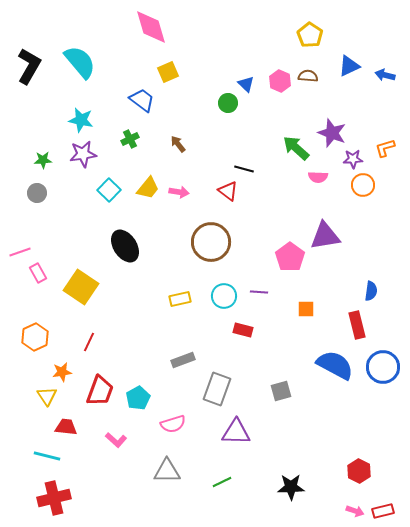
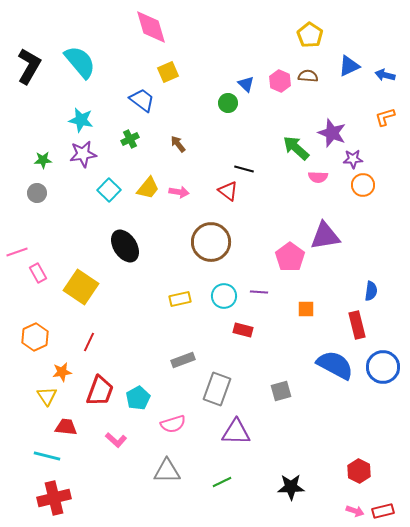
orange L-shape at (385, 148): moved 31 px up
pink line at (20, 252): moved 3 px left
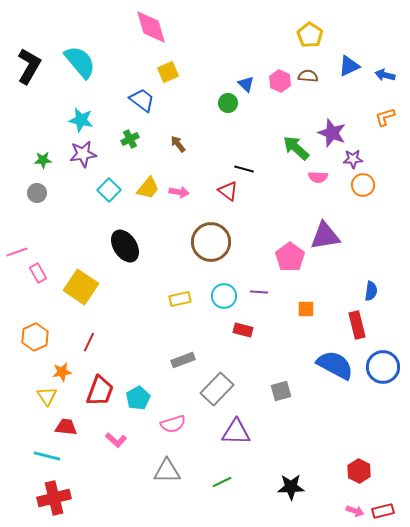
gray rectangle at (217, 389): rotated 24 degrees clockwise
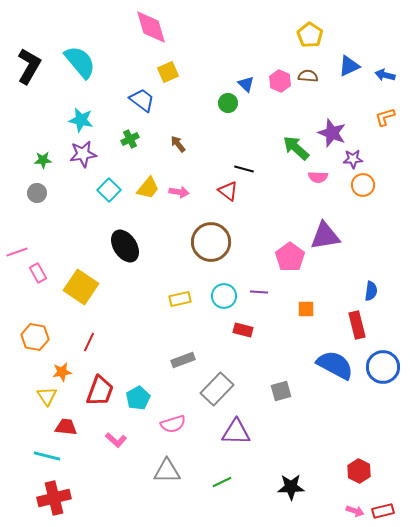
orange hexagon at (35, 337): rotated 24 degrees counterclockwise
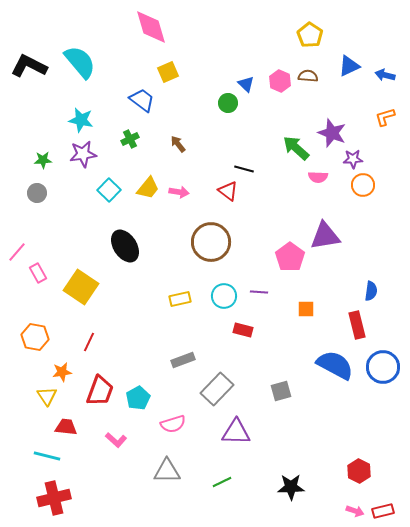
black L-shape at (29, 66): rotated 93 degrees counterclockwise
pink line at (17, 252): rotated 30 degrees counterclockwise
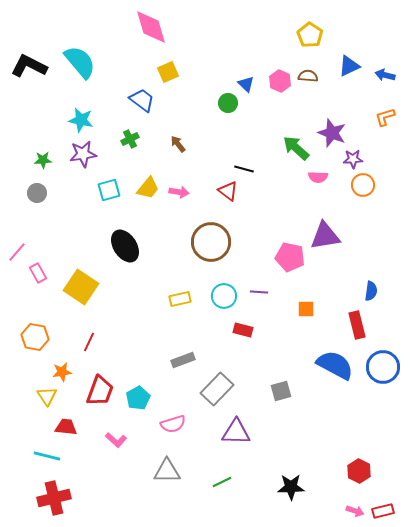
cyan square at (109, 190): rotated 30 degrees clockwise
pink pentagon at (290, 257): rotated 24 degrees counterclockwise
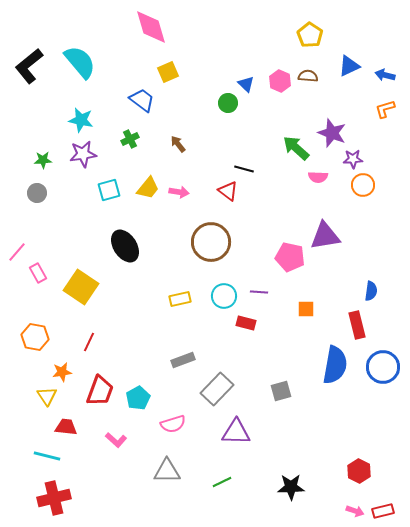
black L-shape at (29, 66): rotated 66 degrees counterclockwise
orange L-shape at (385, 117): moved 8 px up
red rectangle at (243, 330): moved 3 px right, 7 px up
blue semicircle at (335, 365): rotated 72 degrees clockwise
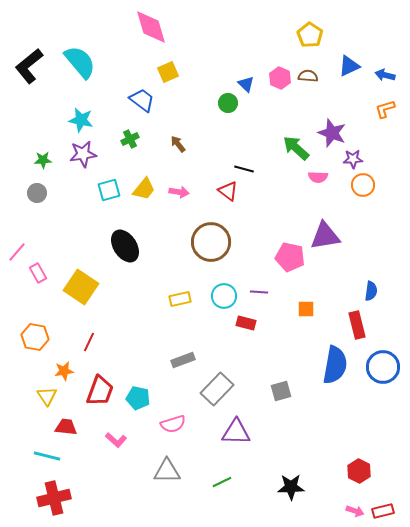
pink hexagon at (280, 81): moved 3 px up
yellow trapezoid at (148, 188): moved 4 px left, 1 px down
orange star at (62, 372): moved 2 px right, 1 px up
cyan pentagon at (138, 398): rotated 30 degrees counterclockwise
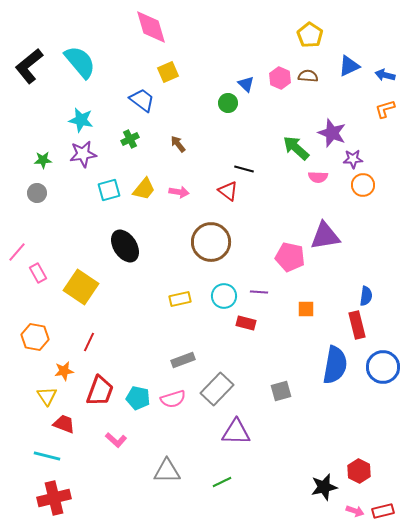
blue semicircle at (371, 291): moved 5 px left, 5 px down
pink semicircle at (173, 424): moved 25 px up
red trapezoid at (66, 427): moved 2 px left, 3 px up; rotated 15 degrees clockwise
black star at (291, 487): moved 33 px right; rotated 12 degrees counterclockwise
